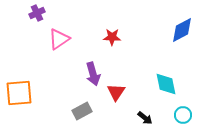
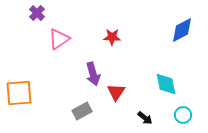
purple cross: rotated 21 degrees counterclockwise
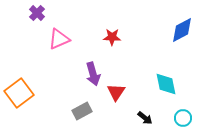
pink triangle: rotated 10 degrees clockwise
orange square: rotated 32 degrees counterclockwise
cyan circle: moved 3 px down
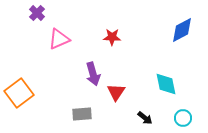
gray rectangle: moved 3 px down; rotated 24 degrees clockwise
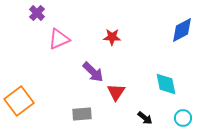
purple arrow: moved 2 px up; rotated 30 degrees counterclockwise
orange square: moved 8 px down
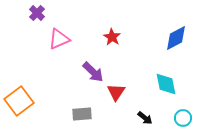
blue diamond: moved 6 px left, 8 px down
red star: rotated 30 degrees clockwise
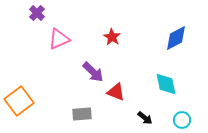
red triangle: rotated 42 degrees counterclockwise
cyan circle: moved 1 px left, 2 px down
